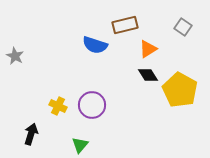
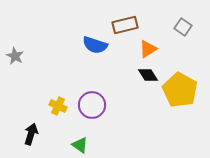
green triangle: rotated 36 degrees counterclockwise
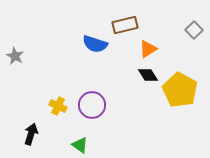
gray square: moved 11 px right, 3 px down; rotated 12 degrees clockwise
blue semicircle: moved 1 px up
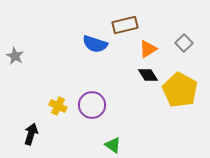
gray square: moved 10 px left, 13 px down
green triangle: moved 33 px right
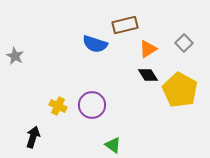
black arrow: moved 2 px right, 3 px down
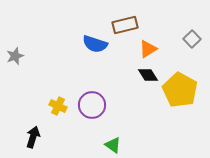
gray square: moved 8 px right, 4 px up
gray star: rotated 24 degrees clockwise
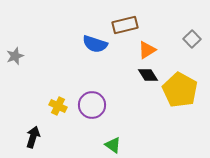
orange triangle: moved 1 px left, 1 px down
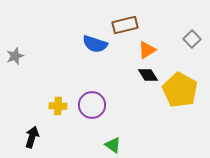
yellow cross: rotated 24 degrees counterclockwise
black arrow: moved 1 px left
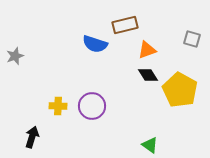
gray square: rotated 30 degrees counterclockwise
orange triangle: rotated 12 degrees clockwise
purple circle: moved 1 px down
green triangle: moved 37 px right
